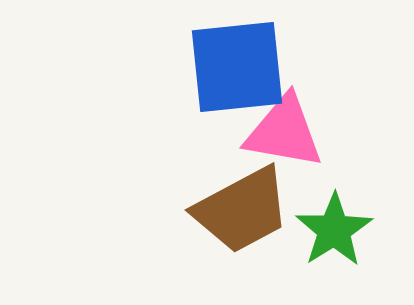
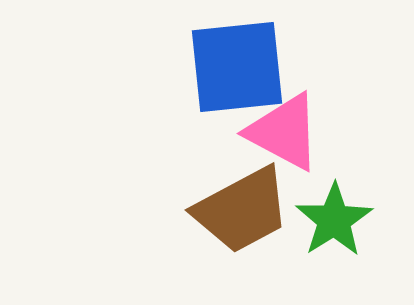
pink triangle: rotated 18 degrees clockwise
green star: moved 10 px up
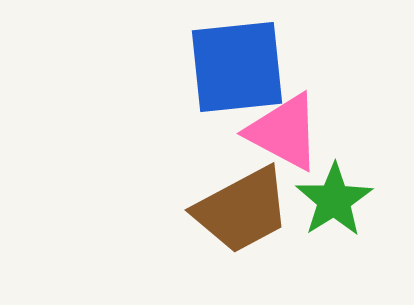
green star: moved 20 px up
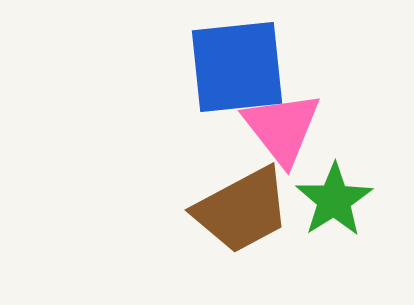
pink triangle: moved 2 px left, 4 px up; rotated 24 degrees clockwise
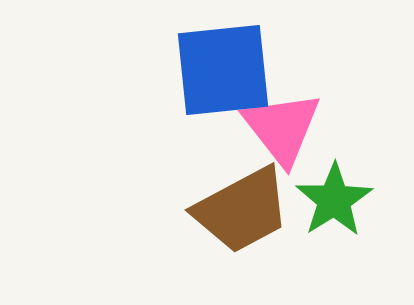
blue square: moved 14 px left, 3 px down
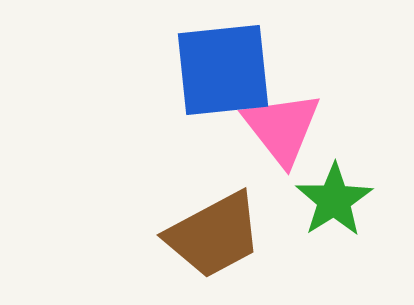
brown trapezoid: moved 28 px left, 25 px down
